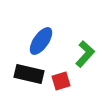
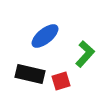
blue ellipse: moved 4 px right, 5 px up; rotated 16 degrees clockwise
black rectangle: moved 1 px right
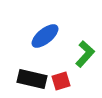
black rectangle: moved 2 px right, 5 px down
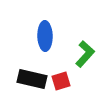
blue ellipse: rotated 52 degrees counterclockwise
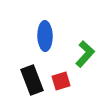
black rectangle: moved 1 px down; rotated 56 degrees clockwise
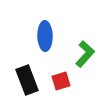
black rectangle: moved 5 px left
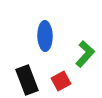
red square: rotated 12 degrees counterclockwise
